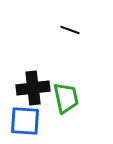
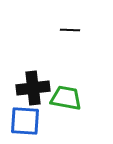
black line: rotated 18 degrees counterclockwise
green trapezoid: rotated 68 degrees counterclockwise
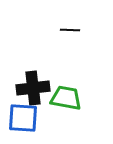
blue square: moved 2 px left, 3 px up
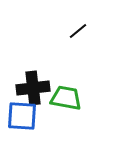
black line: moved 8 px right, 1 px down; rotated 42 degrees counterclockwise
blue square: moved 1 px left, 2 px up
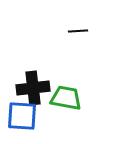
black line: rotated 36 degrees clockwise
